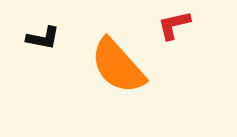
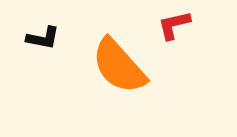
orange semicircle: moved 1 px right
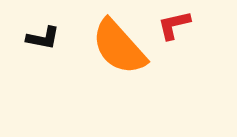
orange semicircle: moved 19 px up
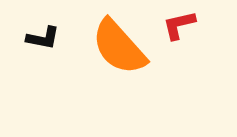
red L-shape: moved 5 px right
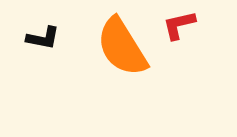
orange semicircle: moved 3 px right; rotated 10 degrees clockwise
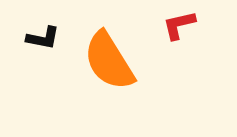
orange semicircle: moved 13 px left, 14 px down
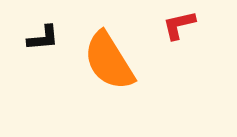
black L-shape: rotated 16 degrees counterclockwise
